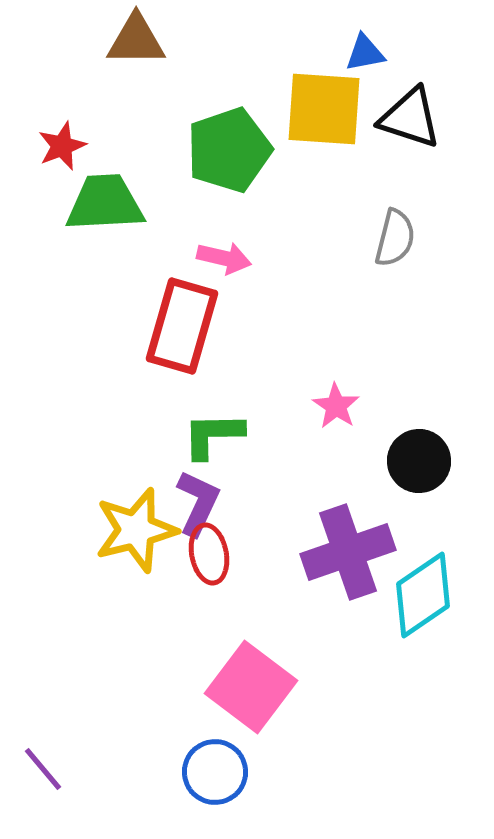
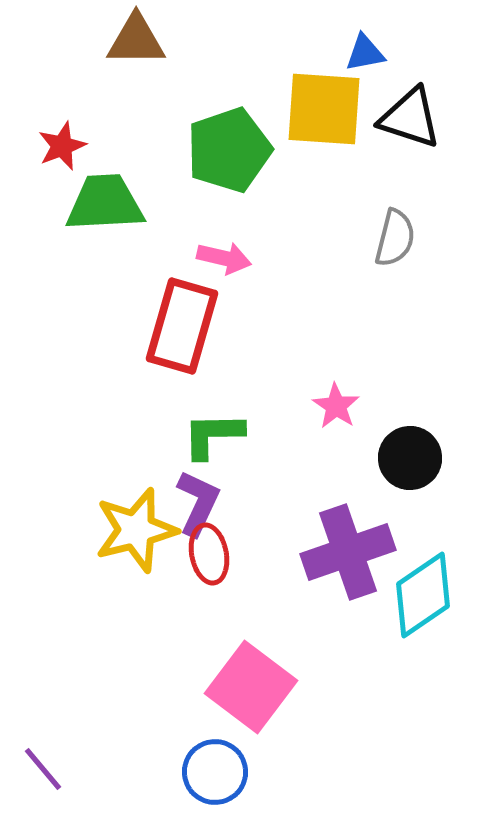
black circle: moved 9 px left, 3 px up
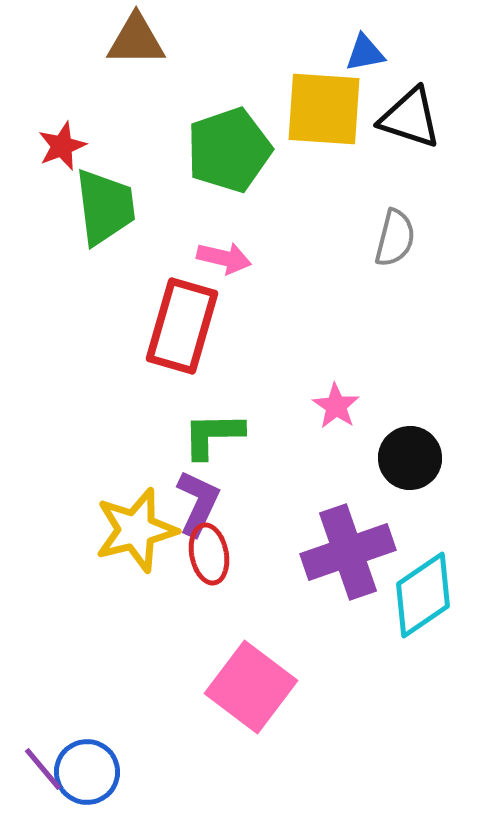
green trapezoid: moved 4 px down; rotated 86 degrees clockwise
blue circle: moved 128 px left
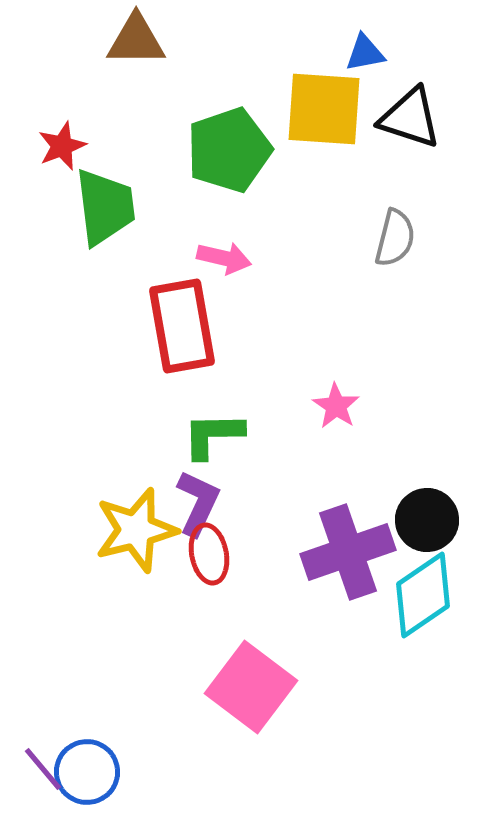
red rectangle: rotated 26 degrees counterclockwise
black circle: moved 17 px right, 62 px down
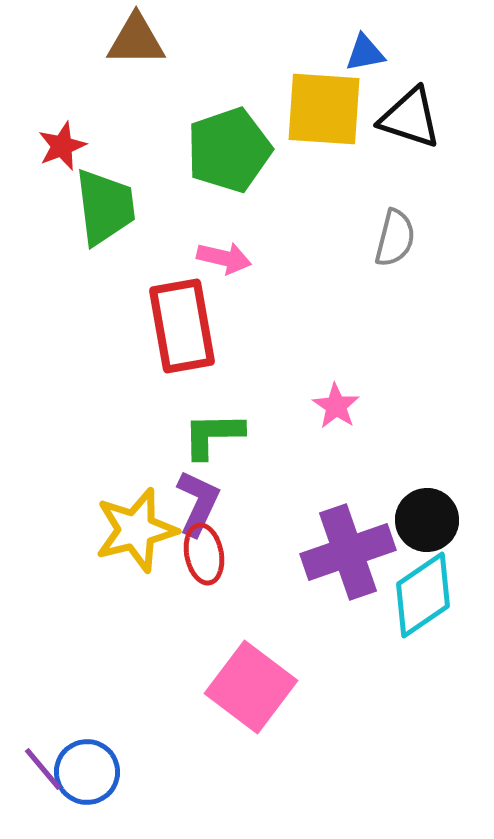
red ellipse: moved 5 px left
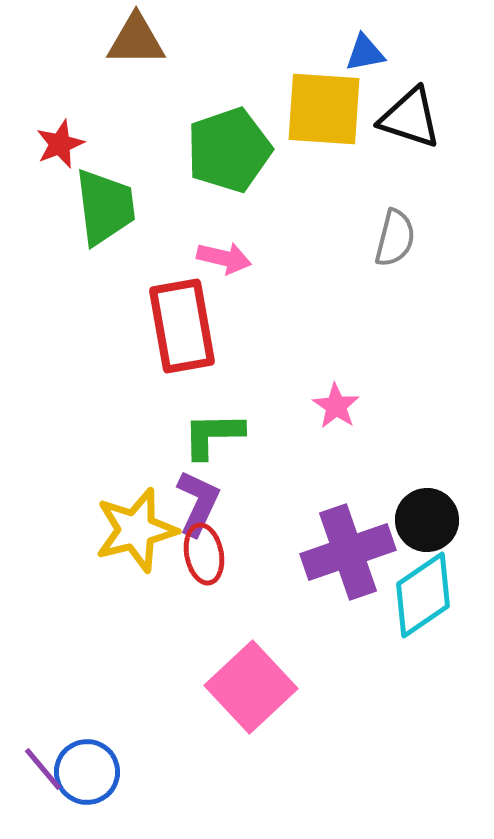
red star: moved 2 px left, 2 px up
pink square: rotated 10 degrees clockwise
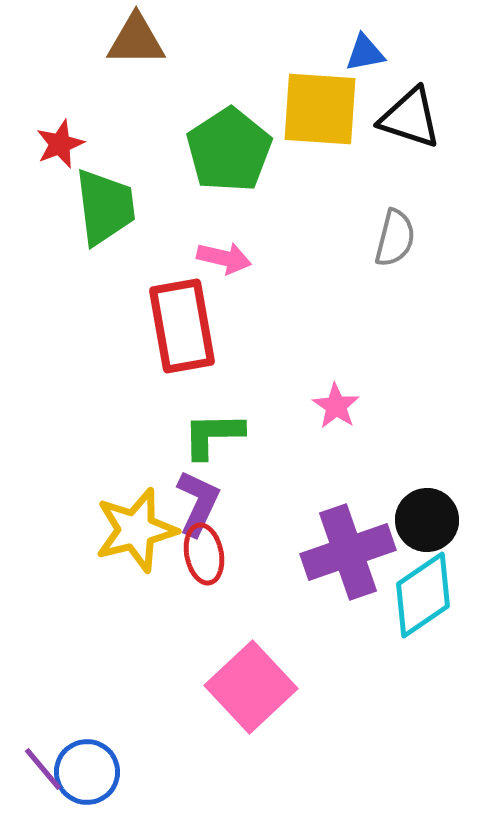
yellow square: moved 4 px left
green pentagon: rotated 14 degrees counterclockwise
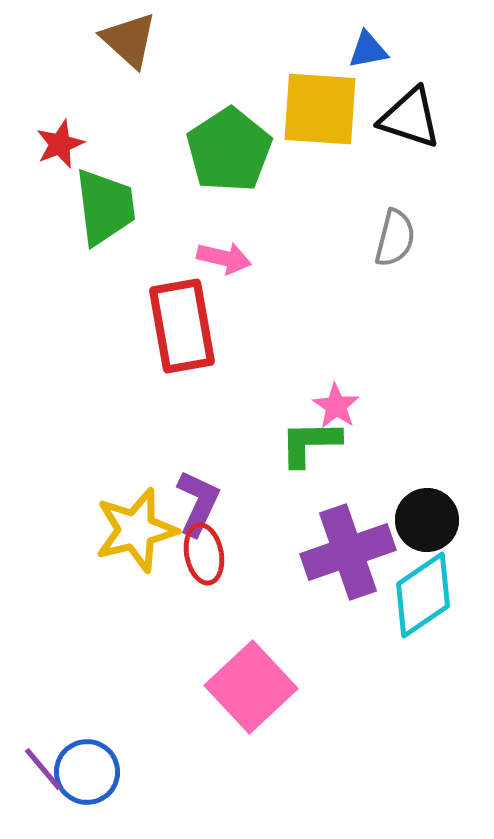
brown triangle: moved 7 px left; rotated 42 degrees clockwise
blue triangle: moved 3 px right, 3 px up
green L-shape: moved 97 px right, 8 px down
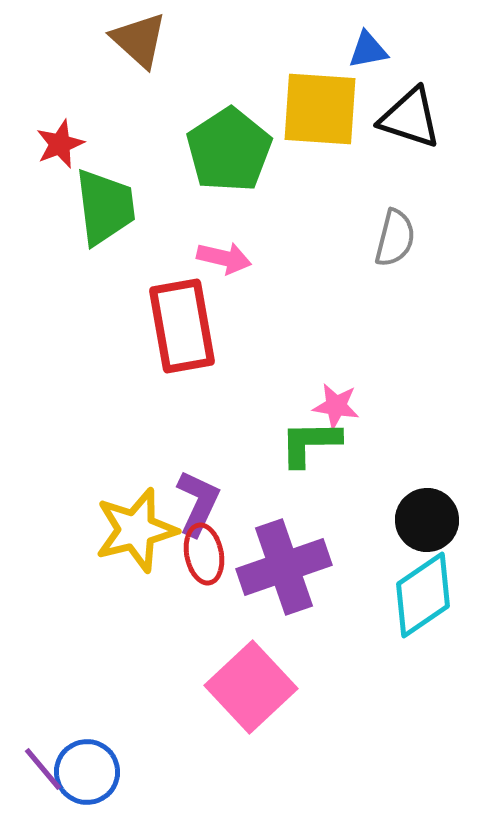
brown triangle: moved 10 px right
pink star: rotated 24 degrees counterclockwise
purple cross: moved 64 px left, 15 px down
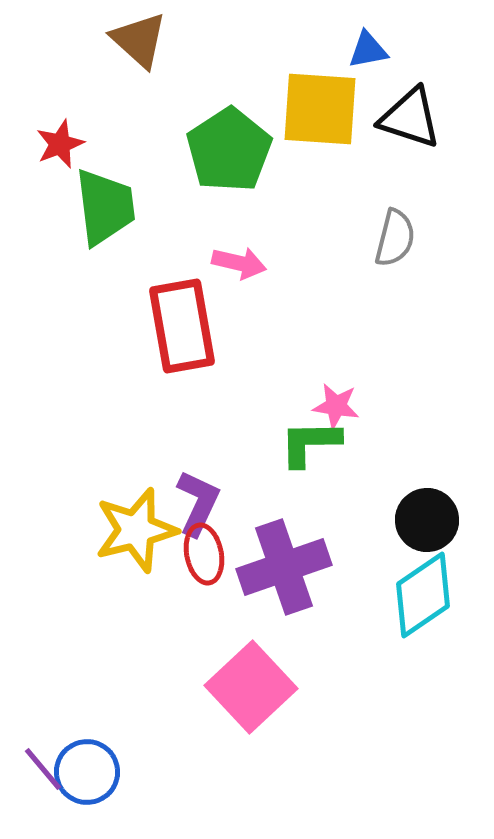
pink arrow: moved 15 px right, 5 px down
